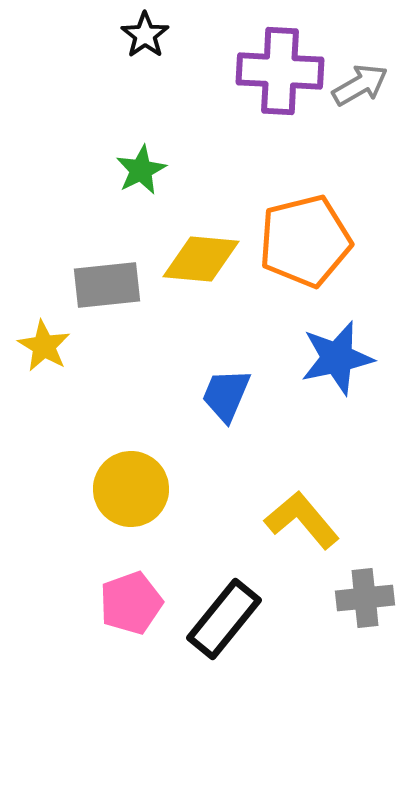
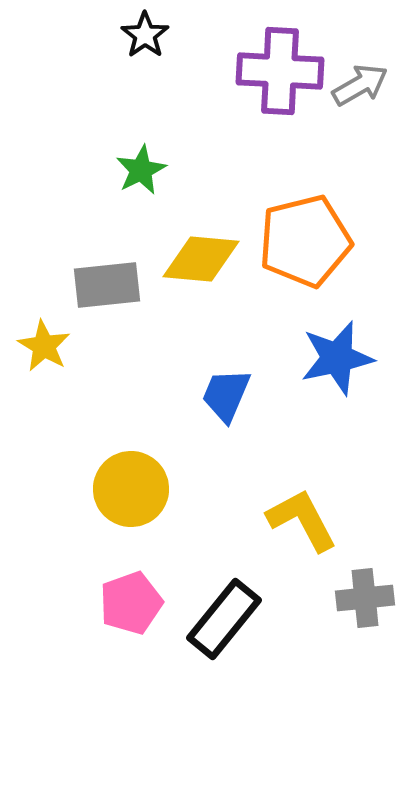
yellow L-shape: rotated 12 degrees clockwise
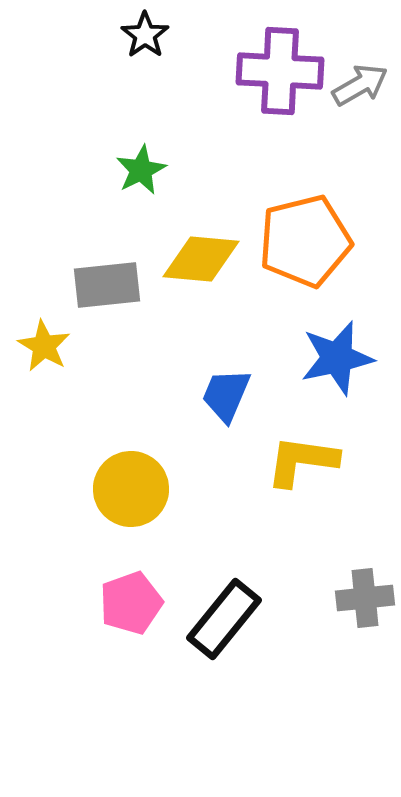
yellow L-shape: moved 59 px up; rotated 54 degrees counterclockwise
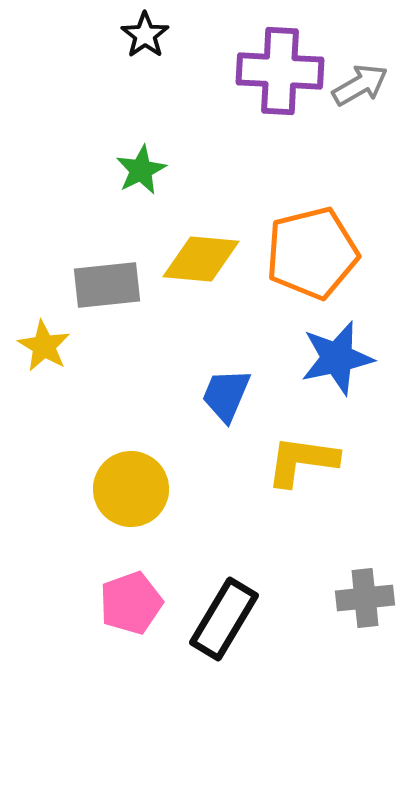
orange pentagon: moved 7 px right, 12 px down
black rectangle: rotated 8 degrees counterclockwise
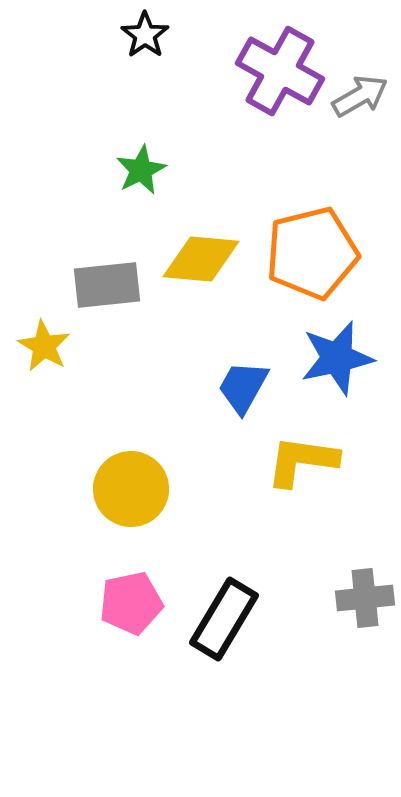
purple cross: rotated 26 degrees clockwise
gray arrow: moved 11 px down
blue trapezoid: moved 17 px right, 8 px up; rotated 6 degrees clockwise
pink pentagon: rotated 8 degrees clockwise
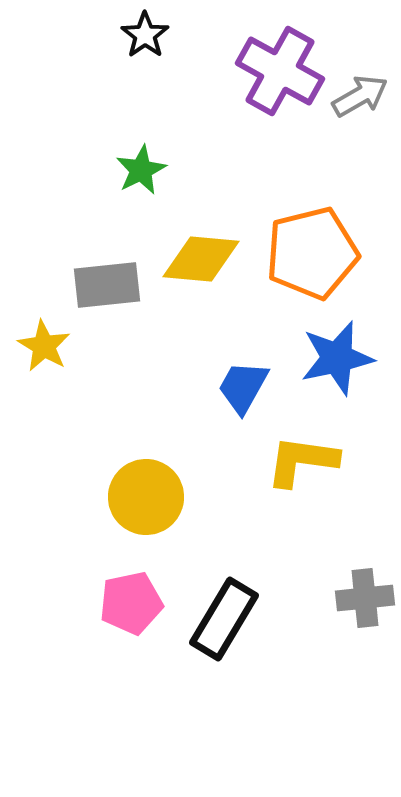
yellow circle: moved 15 px right, 8 px down
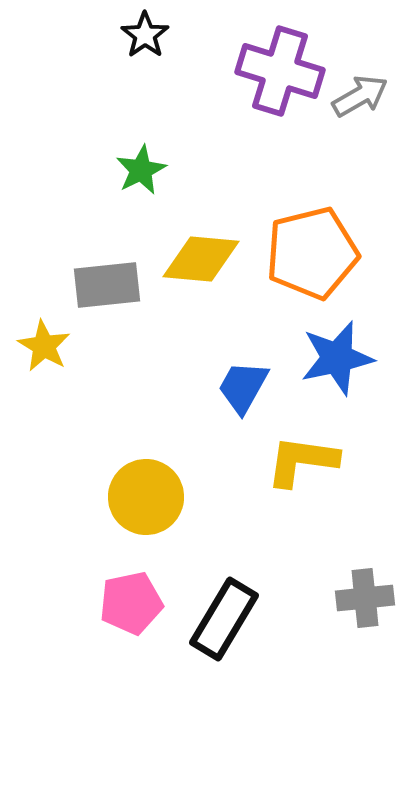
purple cross: rotated 12 degrees counterclockwise
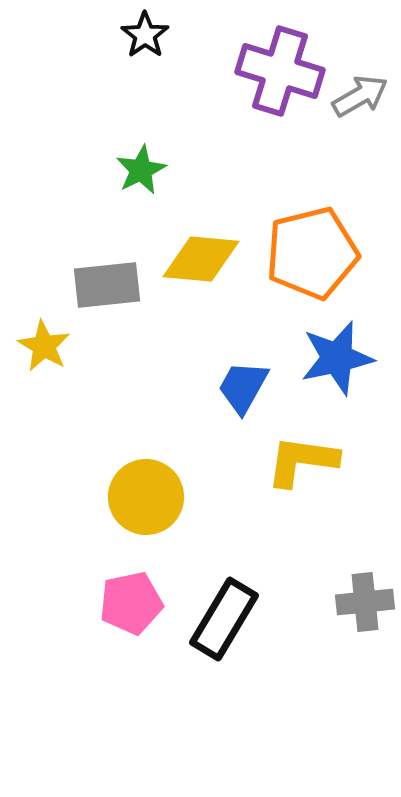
gray cross: moved 4 px down
